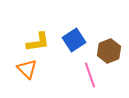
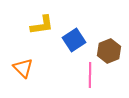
yellow L-shape: moved 4 px right, 17 px up
orange triangle: moved 4 px left, 1 px up
pink line: rotated 20 degrees clockwise
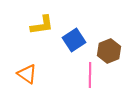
orange triangle: moved 4 px right, 6 px down; rotated 10 degrees counterclockwise
